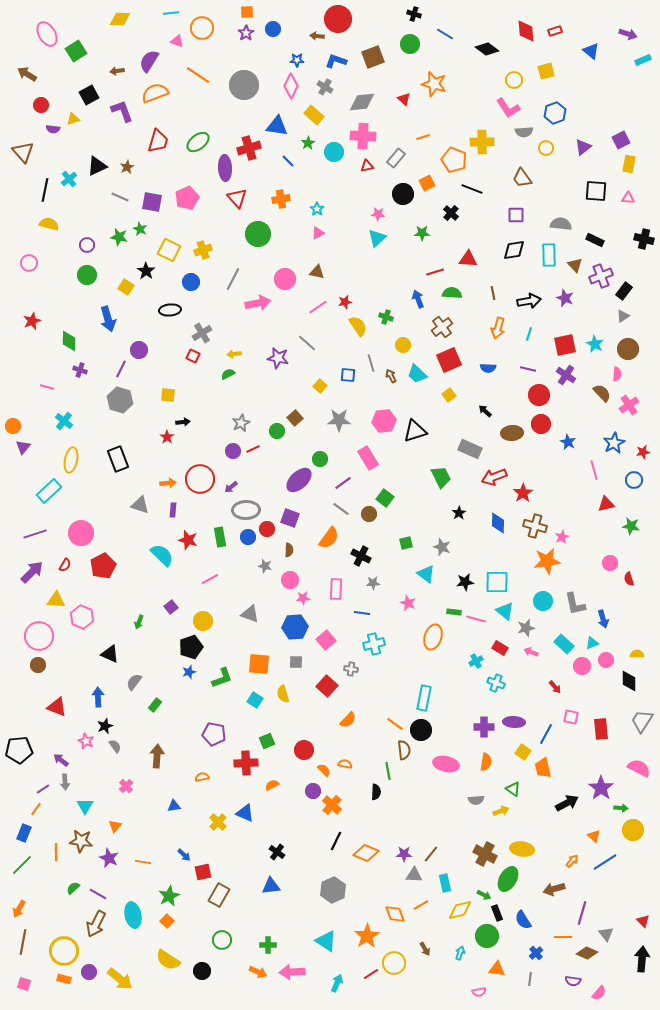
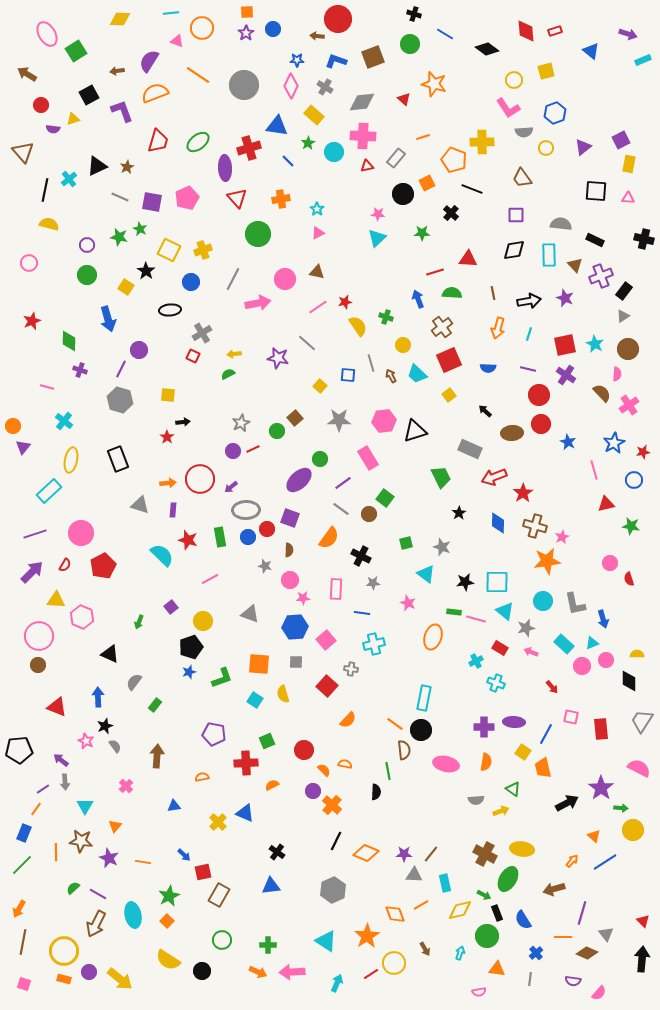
red arrow at (555, 687): moved 3 px left
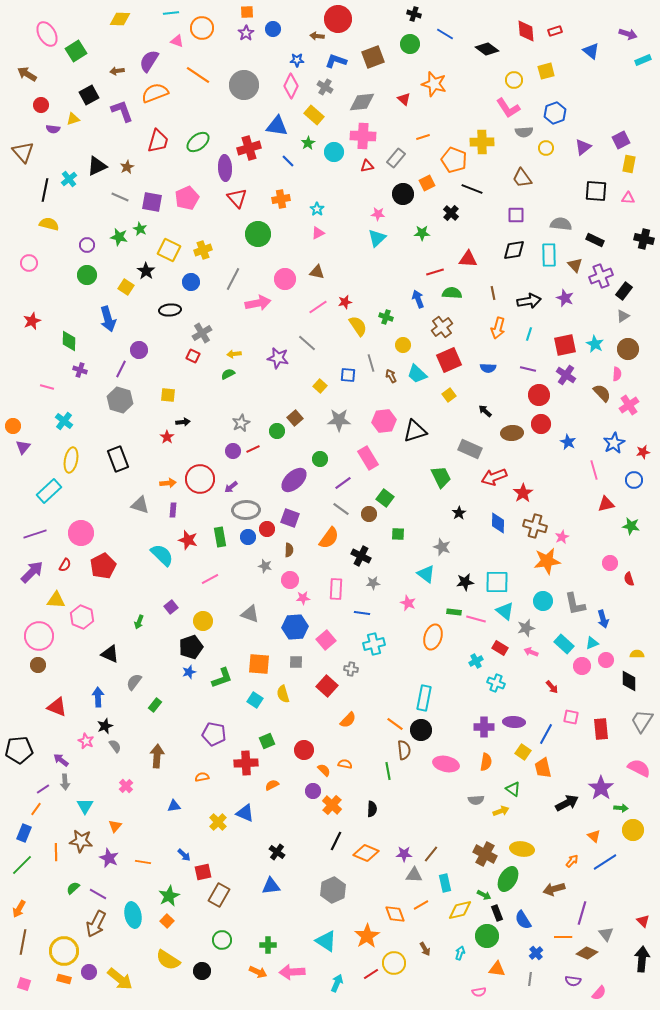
purple ellipse at (299, 480): moved 5 px left
green square at (406, 543): moved 8 px left, 9 px up; rotated 16 degrees clockwise
black semicircle at (376, 792): moved 4 px left, 17 px down
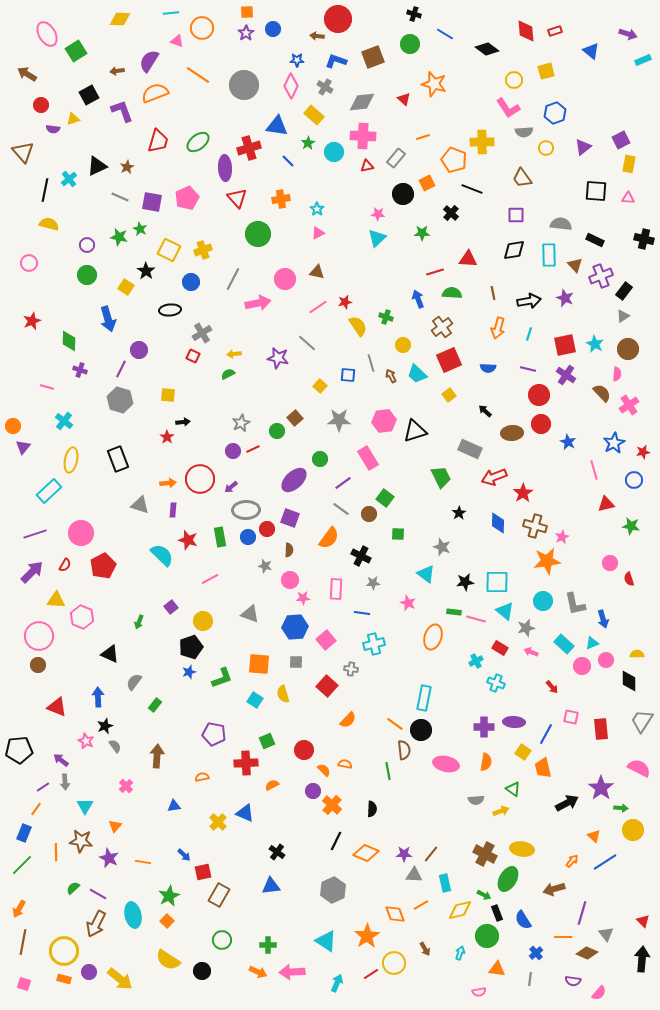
purple line at (43, 789): moved 2 px up
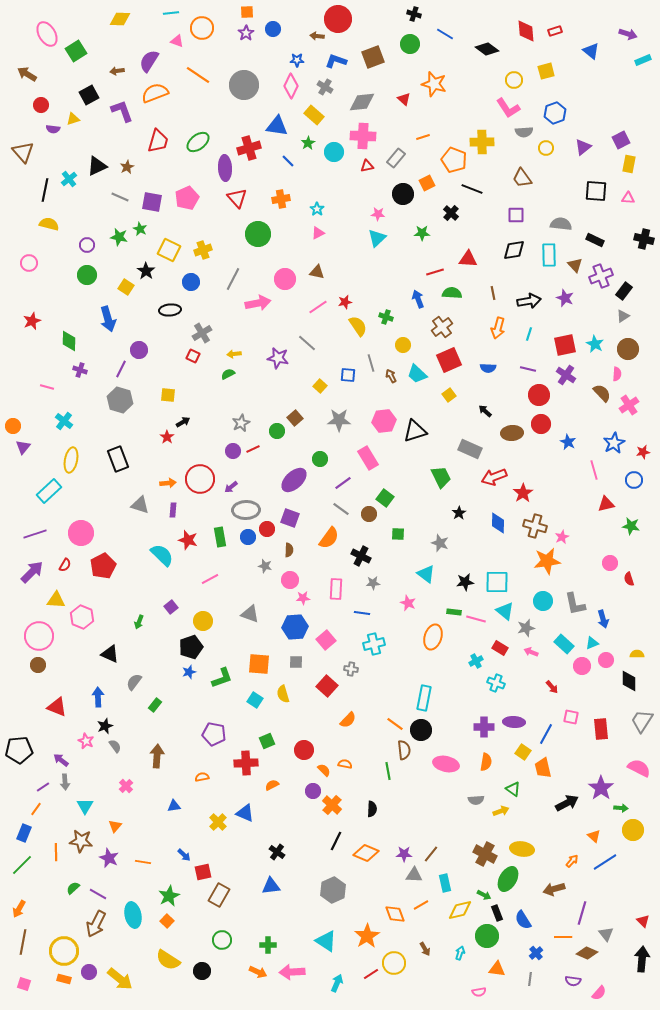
black arrow at (183, 422): rotated 24 degrees counterclockwise
gray star at (442, 547): moved 2 px left, 4 px up
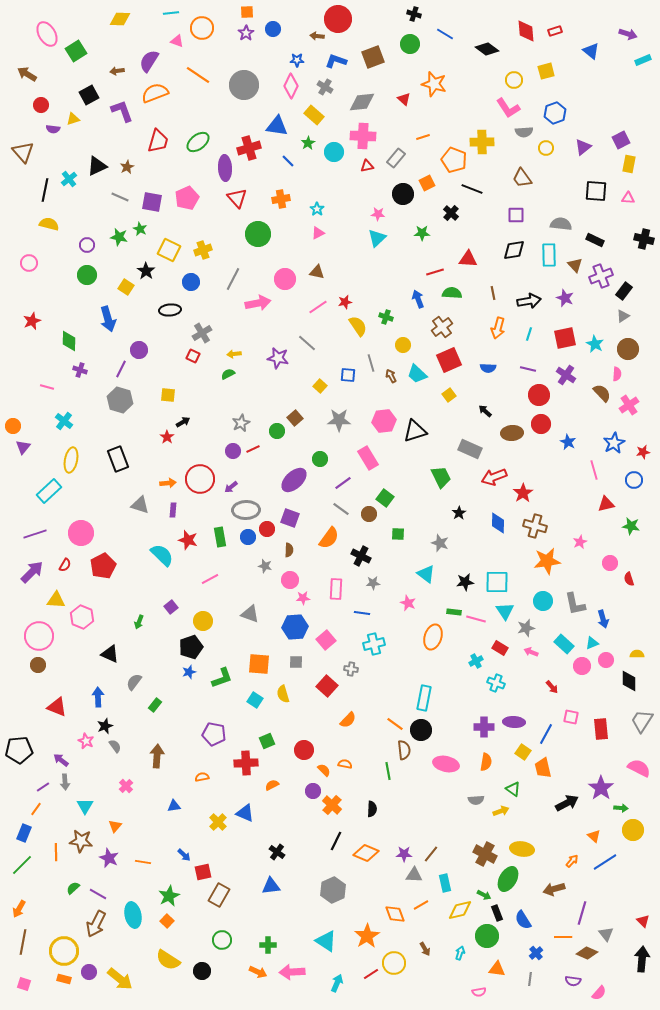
red square at (565, 345): moved 7 px up
pink star at (562, 537): moved 18 px right, 5 px down
cyan triangle at (505, 611): rotated 18 degrees clockwise
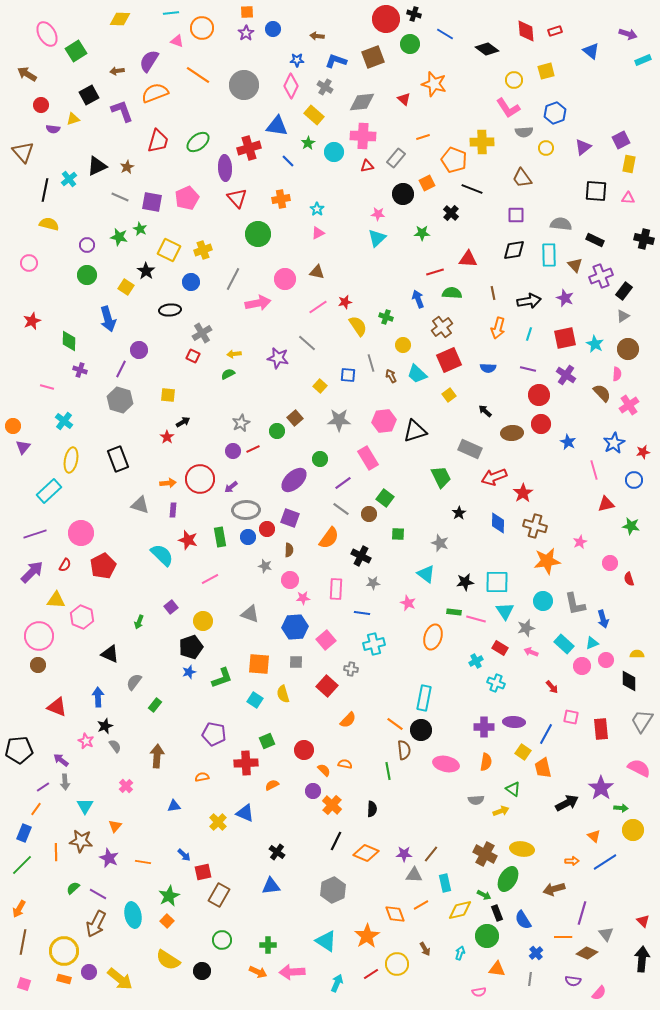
red circle at (338, 19): moved 48 px right
orange arrow at (572, 861): rotated 48 degrees clockwise
yellow circle at (394, 963): moved 3 px right, 1 px down
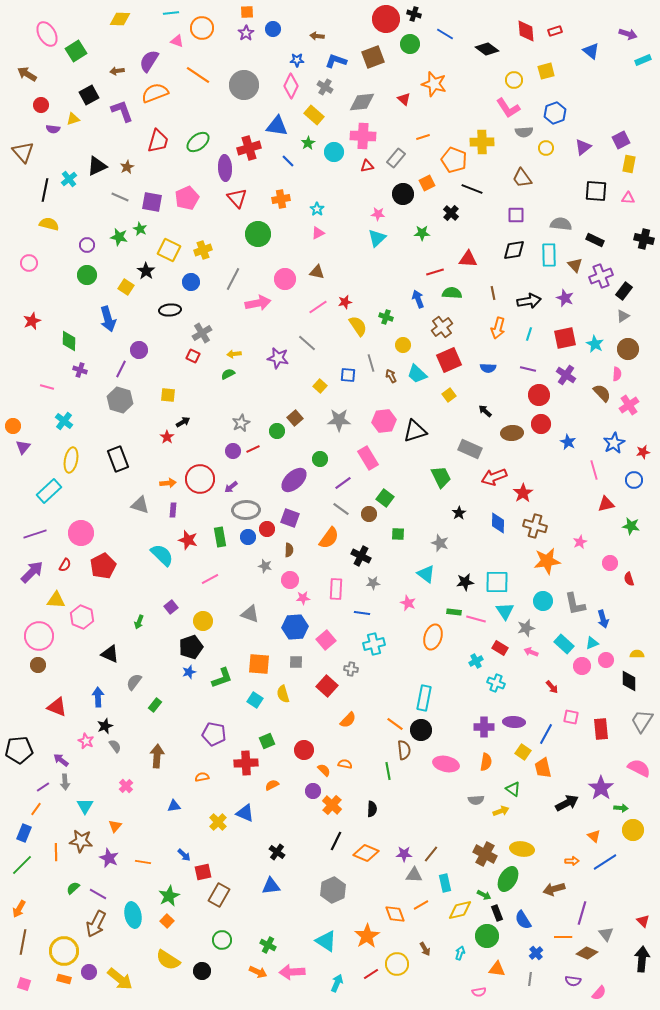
green cross at (268, 945): rotated 28 degrees clockwise
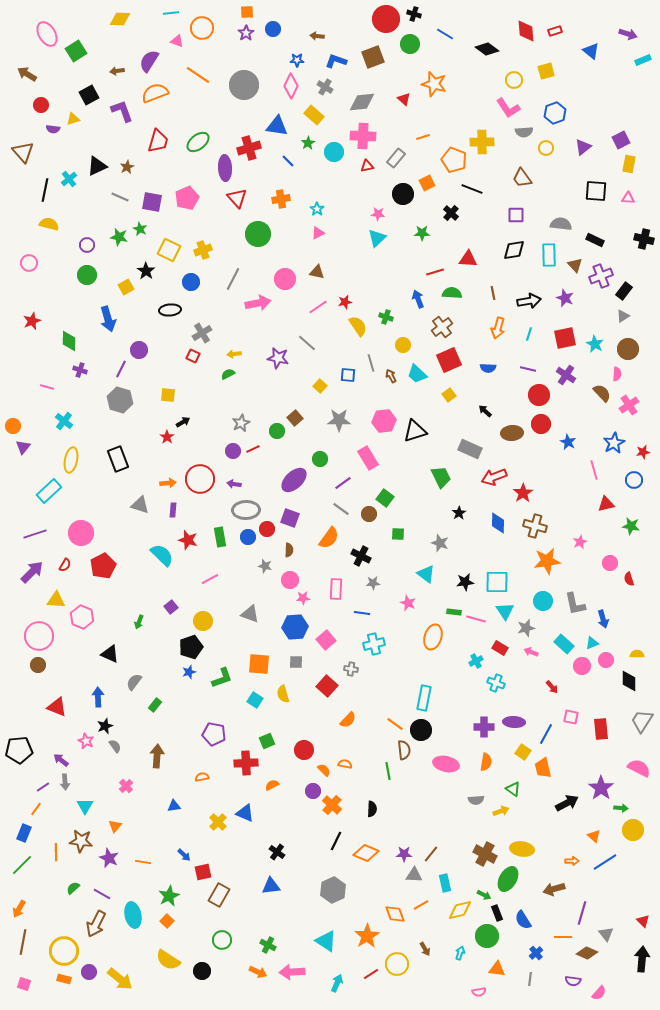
yellow square at (126, 287): rotated 28 degrees clockwise
purple arrow at (231, 487): moved 3 px right, 3 px up; rotated 48 degrees clockwise
purple line at (98, 894): moved 4 px right
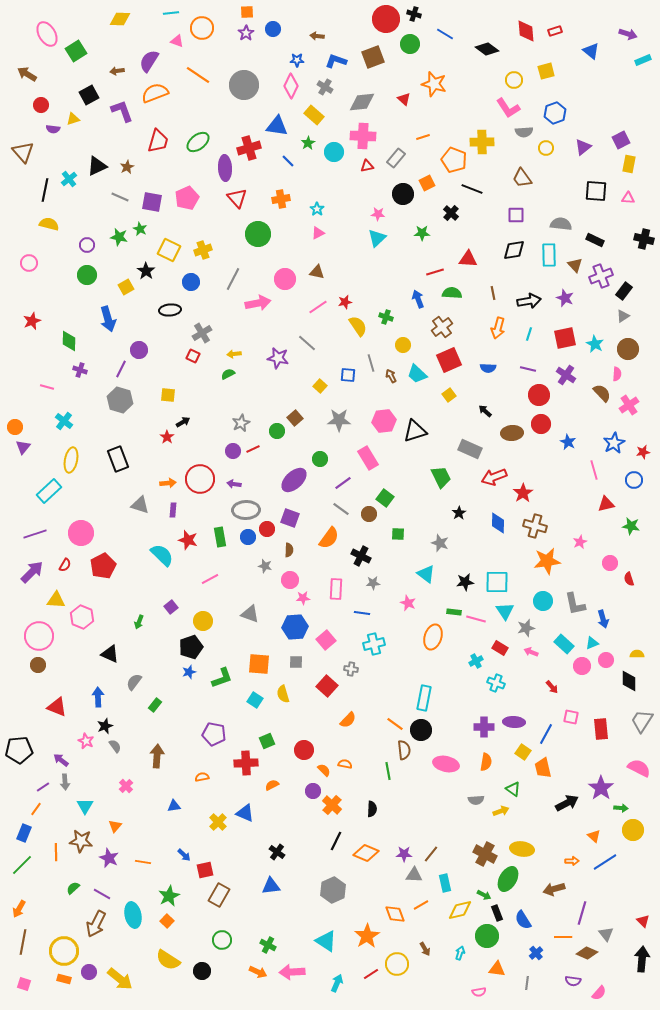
orange circle at (13, 426): moved 2 px right, 1 px down
red square at (203, 872): moved 2 px right, 2 px up
gray line at (530, 979): moved 3 px left, 4 px down
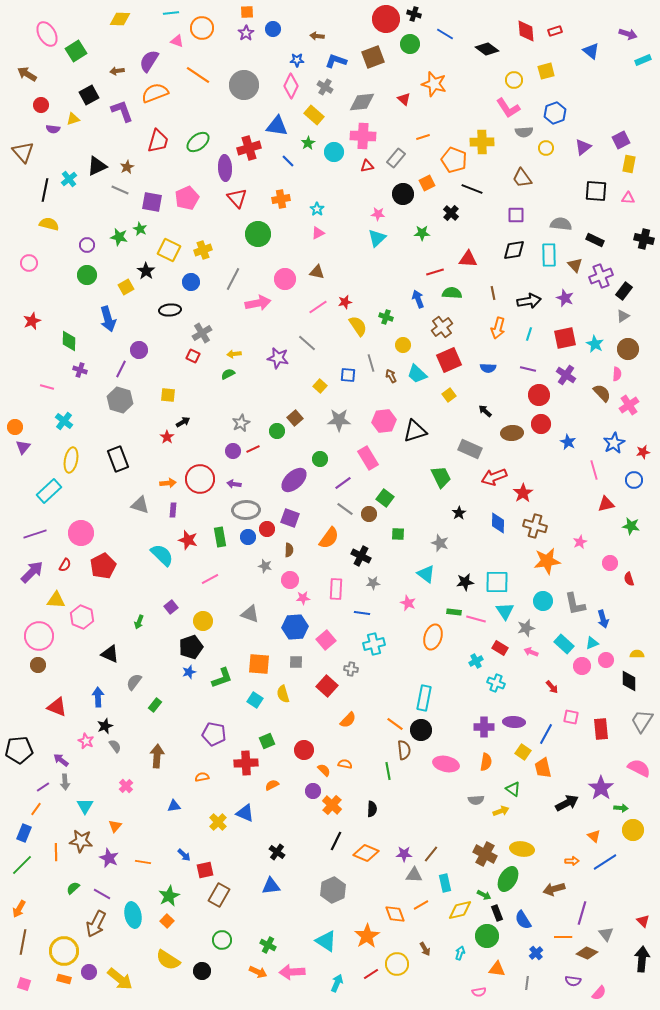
gray line at (120, 197): moved 7 px up
gray line at (341, 509): moved 4 px right
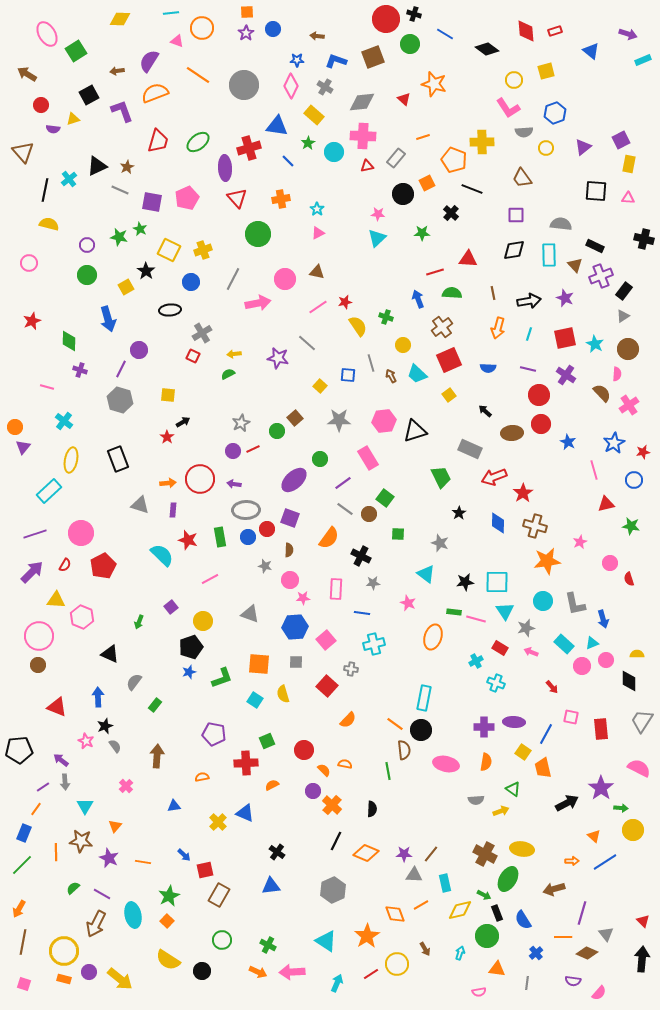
black rectangle at (595, 240): moved 6 px down
